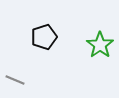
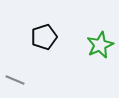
green star: rotated 12 degrees clockwise
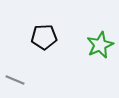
black pentagon: rotated 15 degrees clockwise
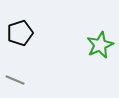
black pentagon: moved 24 px left, 4 px up; rotated 15 degrees counterclockwise
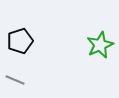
black pentagon: moved 8 px down
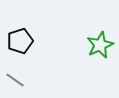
gray line: rotated 12 degrees clockwise
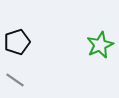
black pentagon: moved 3 px left, 1 px down
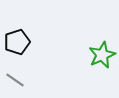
green star: moved 2 px right, 10 px down
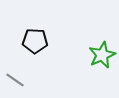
black pentagon: moved 18 px right, 1 px up; rotated 20 degrees clockwise
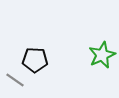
black pentagon: moved 19 px down
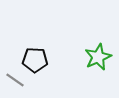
green star: moved 4 px left, 2 px down
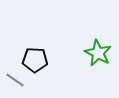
green star: moved 4 px up; rotated 20 degrees counterclockwise
